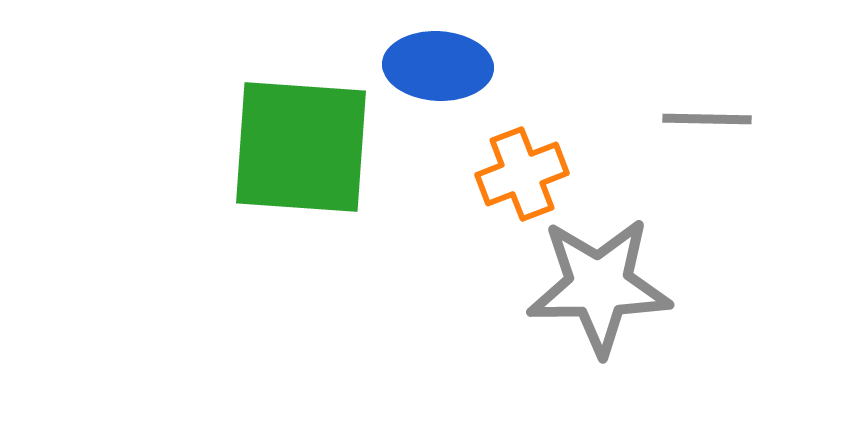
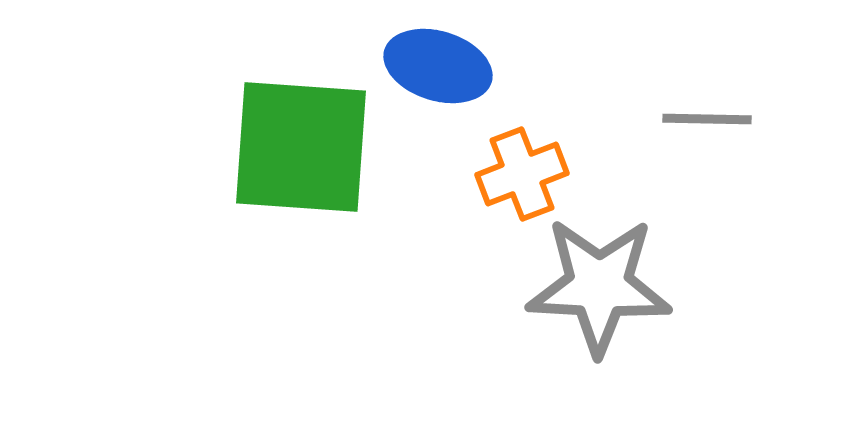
blue ellipse: rotated 14 degrees clockwise
gray star: rotated 4 degrees clockwise
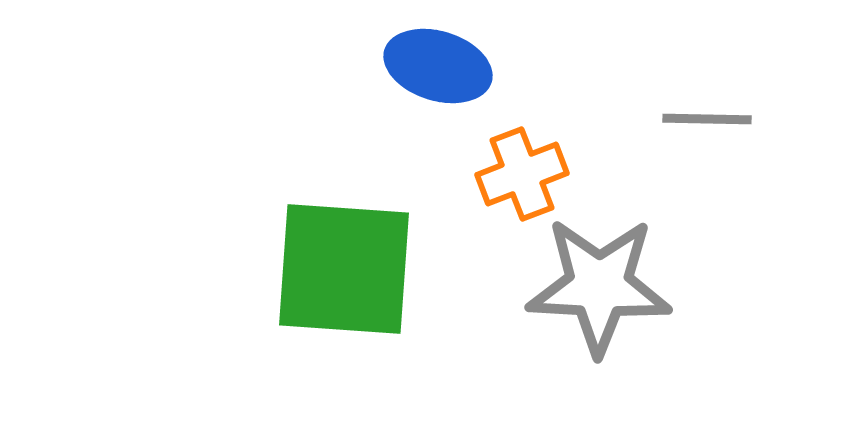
green square: moved 43 px right, 122 px down
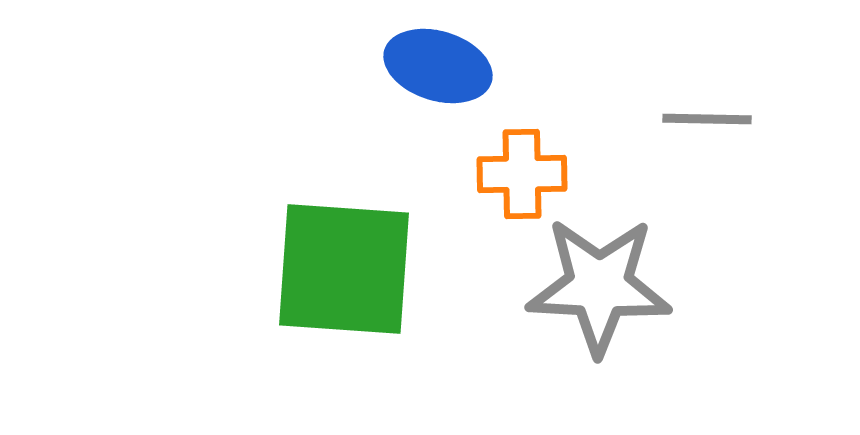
orange cross: rotated 20 degrees clockwise
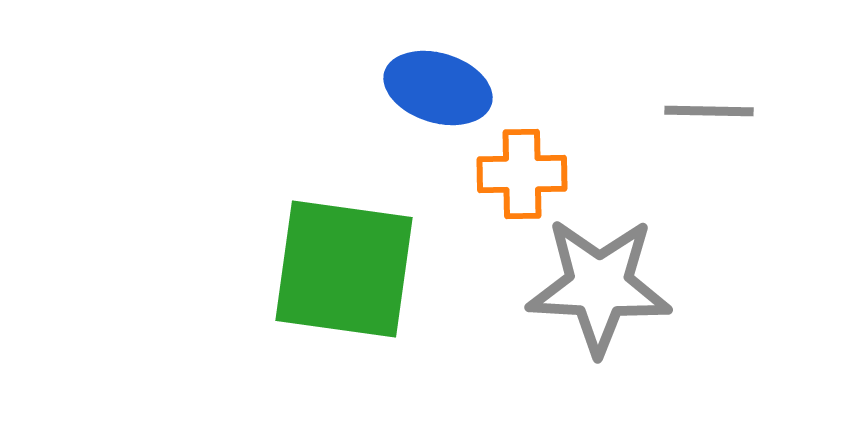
blue ellipse: moved 22 px down
gray line: moved 2 px right, 8 px up
green square: rotated 4 degrees clockwise
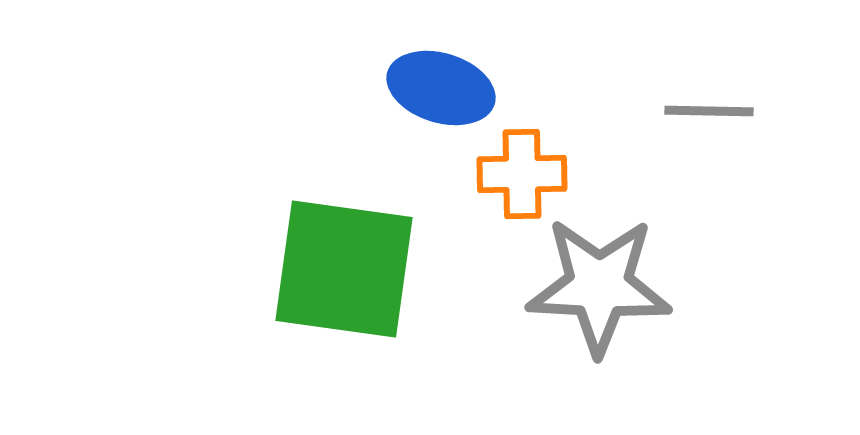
blue ellipse: moved 3 px right
